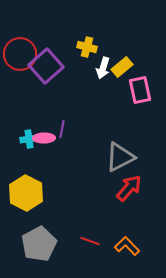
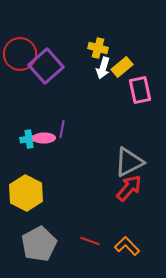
yellow cross: moved 11 px right, 1 px down
gray triangle: moved 9 px right, 5 px down
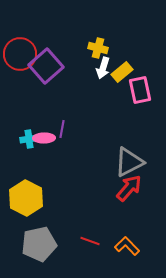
yellow rectangle: moved 5 px down
yellow hexagon: moved 5 px down
gray pentagon: rotated 16 degrees clockwise
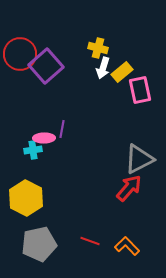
cyan cross: moved 4 px right, 11 px down
gray triangle: moved 10 px right, 3 px up
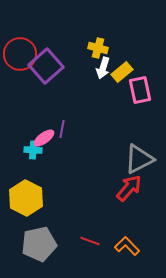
pink ellipse: rotated 35 degrees counterclockwise
cyan cross: rotated 12 degrees clockwise
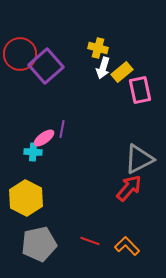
cyan cross: moved 2 px down
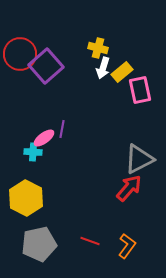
orange L-shape: rotated 80 degrees clockwise
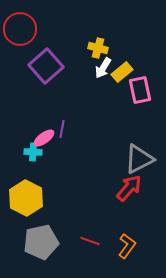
red circle: moved 25 px up
white arrow: rotated 15 degrees clockwise
gray pentagon: moved 2 px right, 2 px up
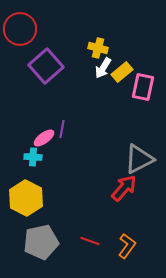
pink rectangle: moved 3 px right, 3 px up; rotated 24 degrees clockwise
cyan cross: moved 5 px down
red arrow: moved 5 px left
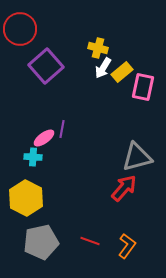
gray triangle: moved 2 px left, 2 px up; rotated 12 degrees clockwise
